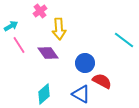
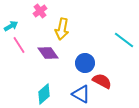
yellow arrow: moved 3 px right; rotated 15 degrees clockwise
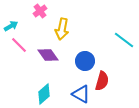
pink line: rotated 12 degrees counterclockwise
purple diamond: moved 2 px down
blue circle: moved 2 px up
red semicircle: rotated 78 degrees clockwise
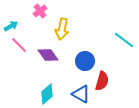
cyan diamond: moved 3 px right
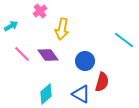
pink line: moved 3 px right, 9 px down
red semicircle: moved 1 px down
cyan diamond: moved 1 px left
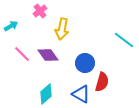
blue circle: moved 2 px down
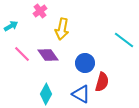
cyan diamond: rotated 20 degrees counterclockwise
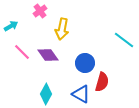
pink line: moved 2 px up
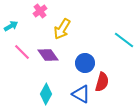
yellow arrow: rotated 20 degrees clockwise
